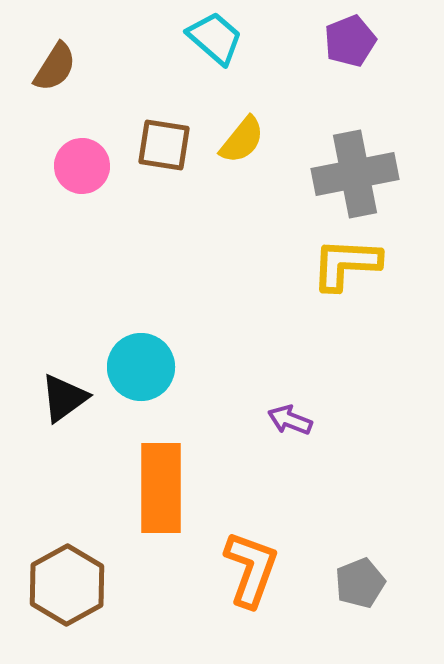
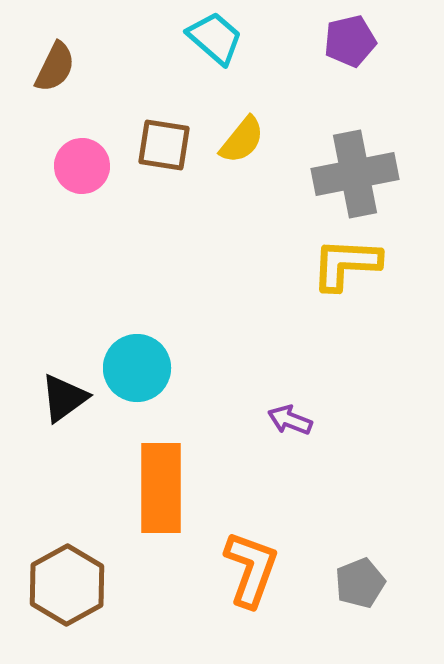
purple pentagon: rotated 9 degrees clockwise
brown semicircle: rotated 6 degrees counterclockwise
cyan circle: moved 4 px left, 1 px down
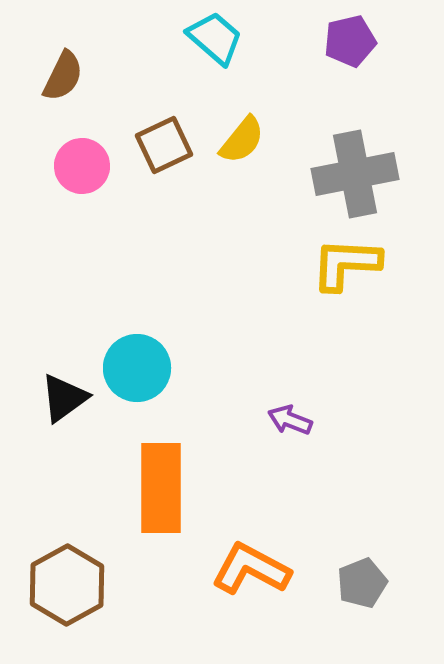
brown semicircle: moved 8 px right, 9 px down
brown square: rotated 34 degrees counterclockwise
orange L-shape: rotated 82 degrees counterclockwise
gray pentagon: moved 2 px right
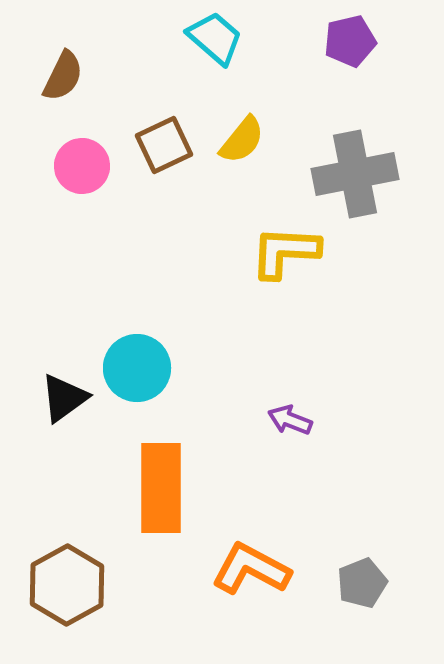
yellow L-shape: moved 61 px left, 12 px up
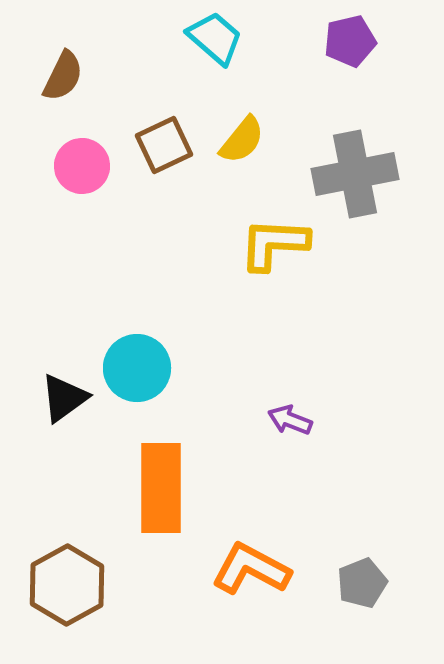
yellow L-shape: moved 11 px left, 8 px up
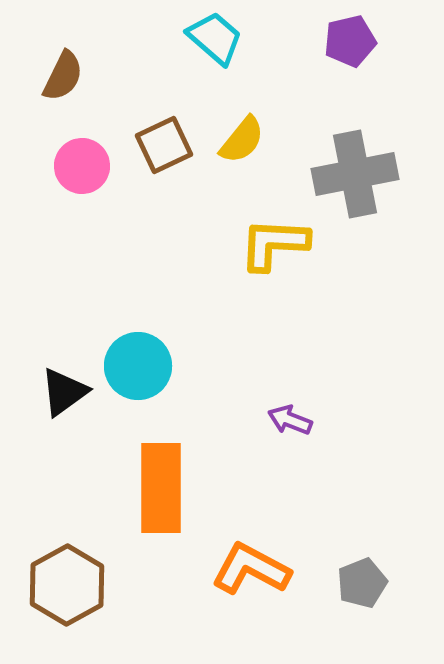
cyan circle: moved 1 px right, 2 px up
black triangle: moved 6 px up
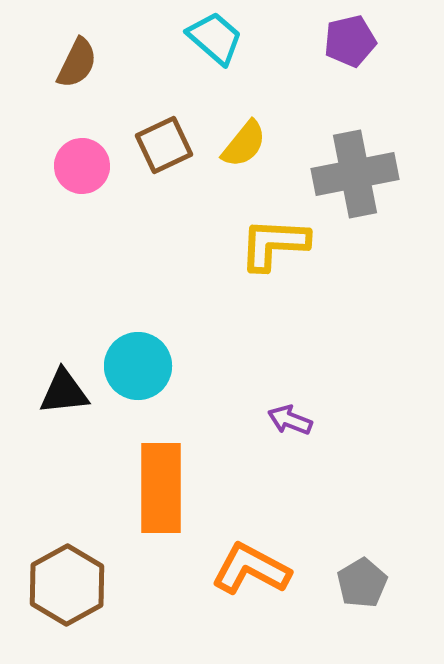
brown semicircle: moved 14 px right, 13 px up
yellow semicircle: moved 2 px right, 4 px down
black triangle: rotated 30 degrees clockwise
gray pentagon: rotated 9 degrees counterclockwise
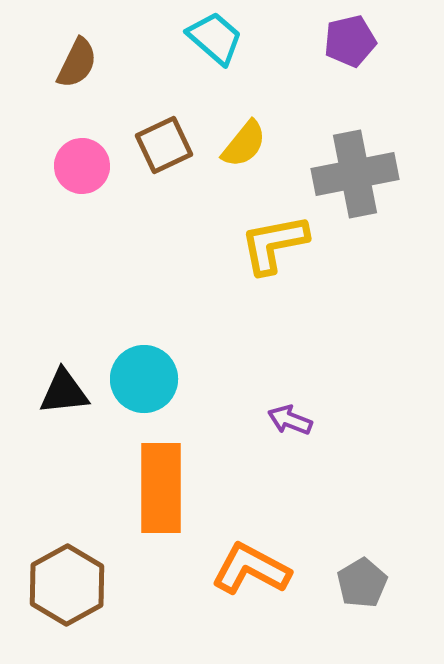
yellow L-shape: rotated 14 degrees counterclockwise
cyan circle: moved 6 px right, 13 px down
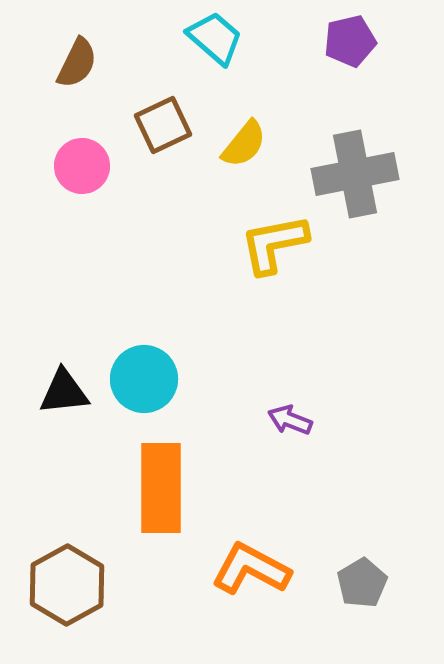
brown square: moved 1 px left, 20 px up
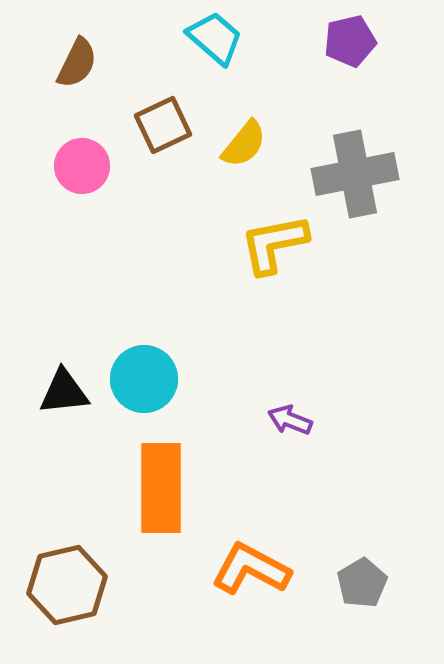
brown hexagon: rotated 16 degrees clockwise
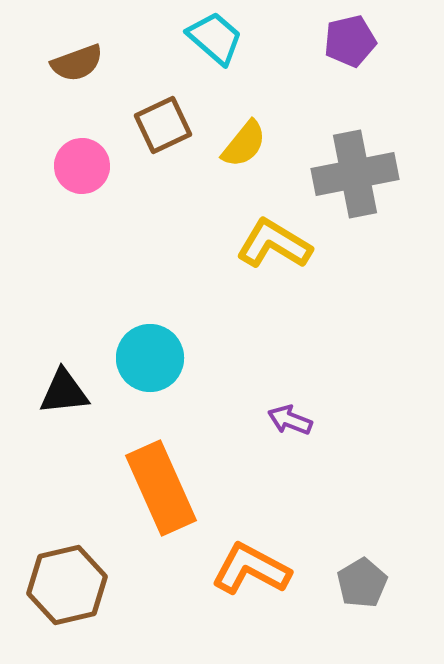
brown semicircle: rotated 44 degrees clockwise
yellow L-shape: rotated 42 degrees clockwise
cyan circle: moved 6 px right, 21 px up
orange rectangle: rotated 24 degrees counterclockwise
